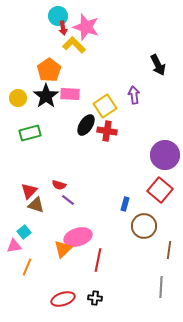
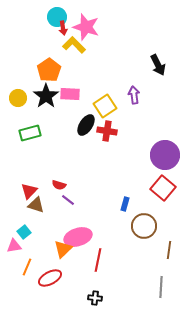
cyan circle: moved 1 px left, 1 px down
red square: moved 3 px right, 2 px up
red ellipse: moved 13 px left, 21 px up; rotated 10 degrees counterclockwise
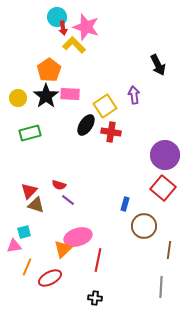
red cross: moved 4 px right, 1 px down
cyan square: rotated 24 degrees clockwise
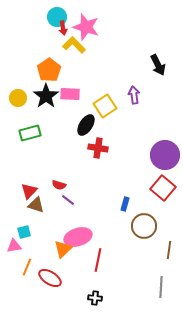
red cross: moved 13 px left, 16 px down
red ellipse: rotated 60 degrees clockwise
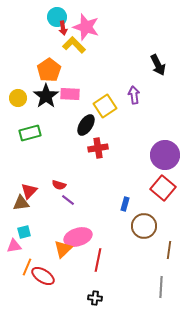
red cross: rotated 18 degrees counterclockwise
brown triangle: moved 15 px left, 2 px up; rotated 24 degrees counterclockwise
red ellipse: moved 7 px left, 2 px up
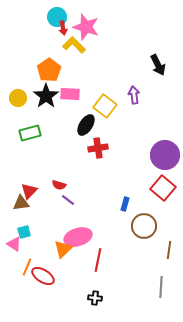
yellow square: rotated 20 degrees counterclockwise
pink triangle: moved 2 px up; rotated 42 degrees clockwise
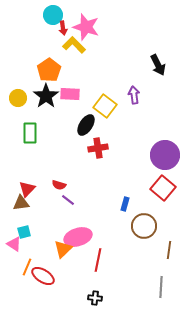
cyan circle: moved 4 px left, 2 px up
green rectangle: rotated 75 degrees counterclockwise
red triangle: moved 2 px left, 2 px up
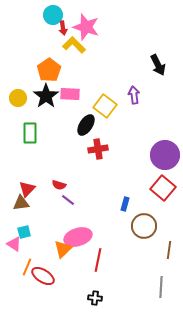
red cross: moved 1 px down
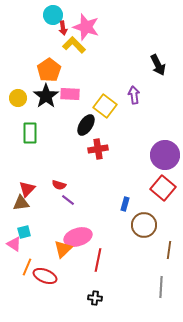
brown circle: moved 1 px up
red ellipse: moved 2 px right; rotated 10 degrees counterclockwise
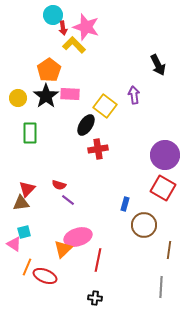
red square: rotated 10 degrees counterclockwise
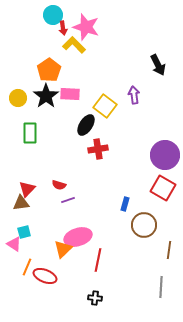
purple line: rotated 56 degrees counterclockwise
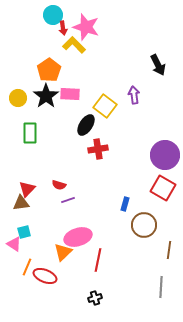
orange triangle: moved 3 px down
black cross: rotated 24 degrees counterclockwise
